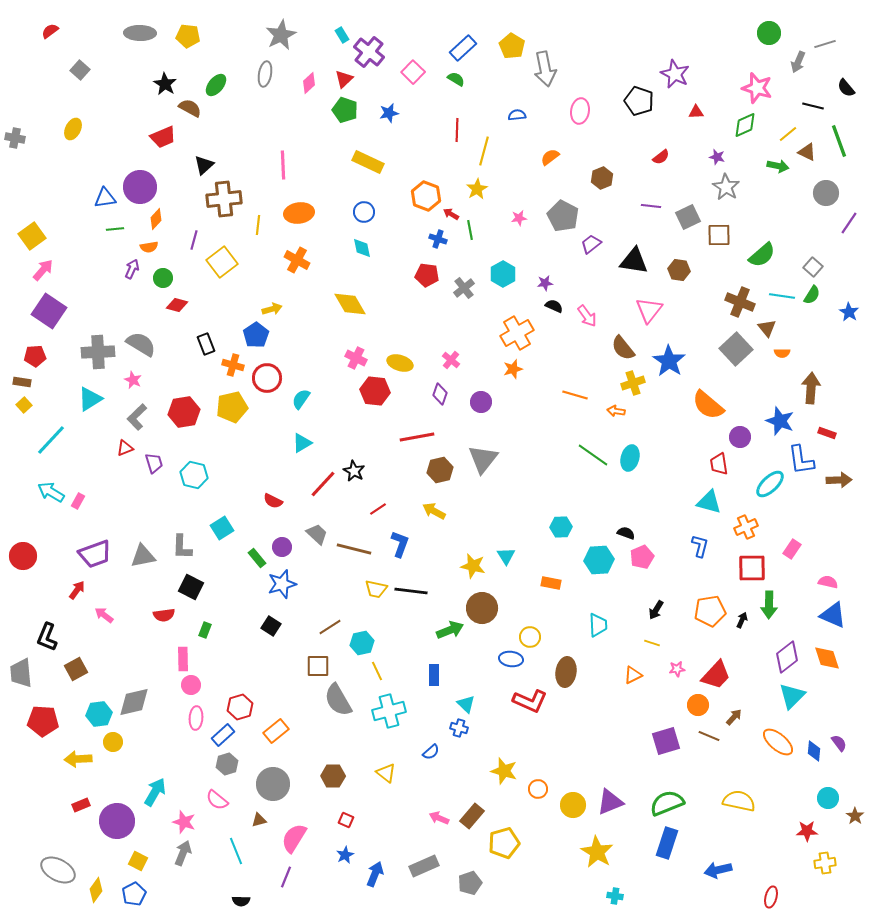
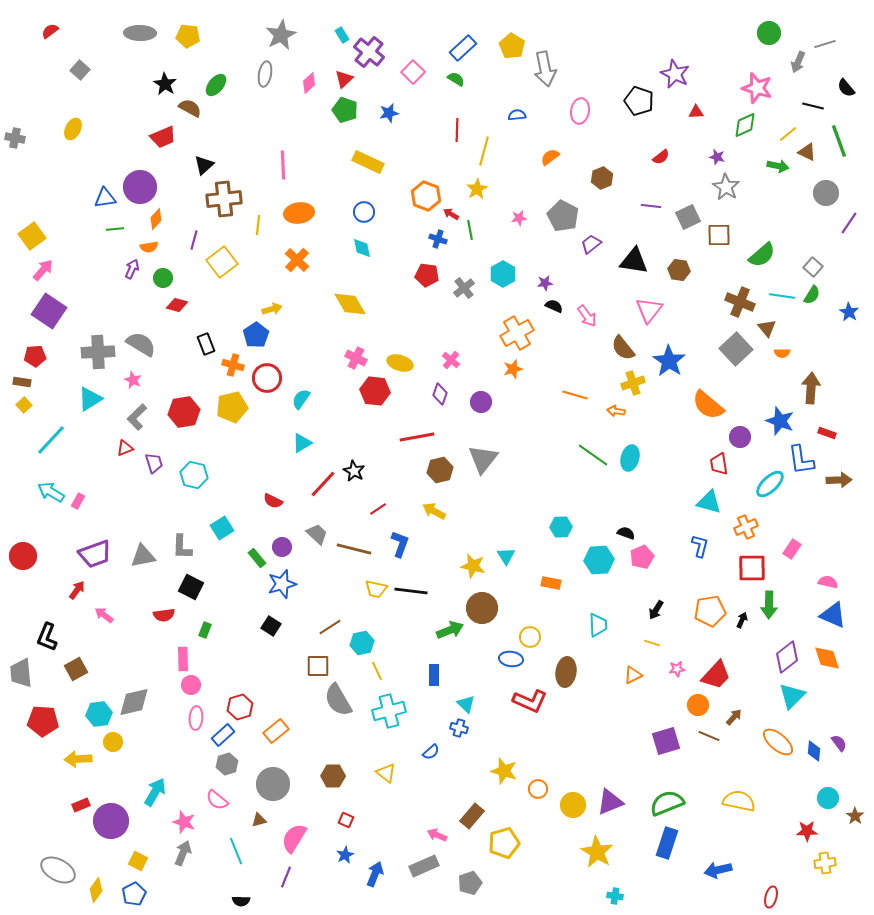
orange cross at (297, 260): rotated 15 degrees clockwise
pink arrow at (439, 818): moved 2 px left, 17 px down
purple circle at (117, 821): moved 6 px left
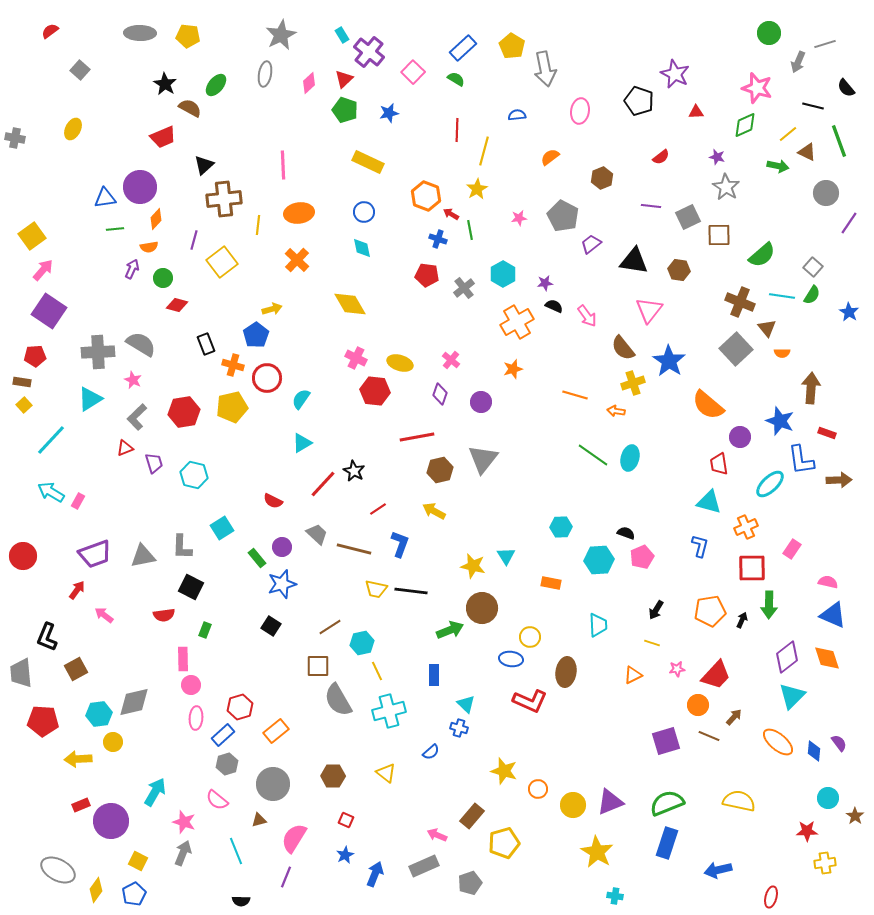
orange cross at (517, 333): moved 11 px up
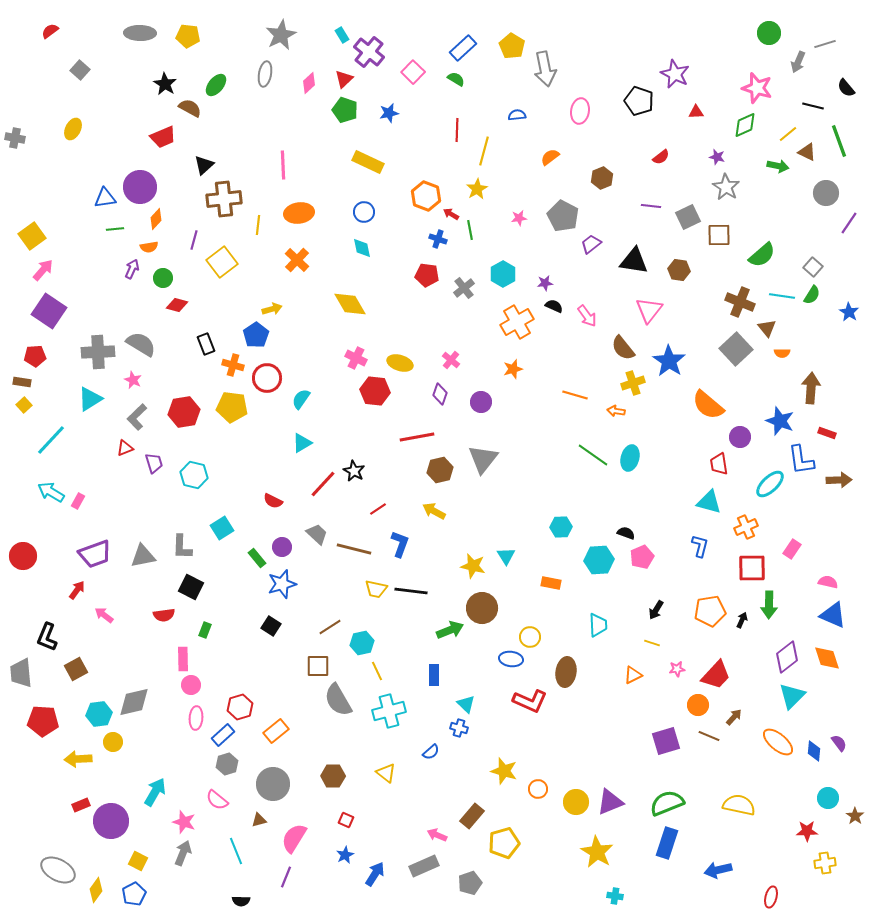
yellow pentagon at (232, 407): rotated 20 degrees clockwise
yellow semicircle at (739, 801): moved 4 px down
yellow circle at (573, 805): moved 3 px right, 3 px up
blue arrow at (375, 874): rotated 10 degrees clockwise
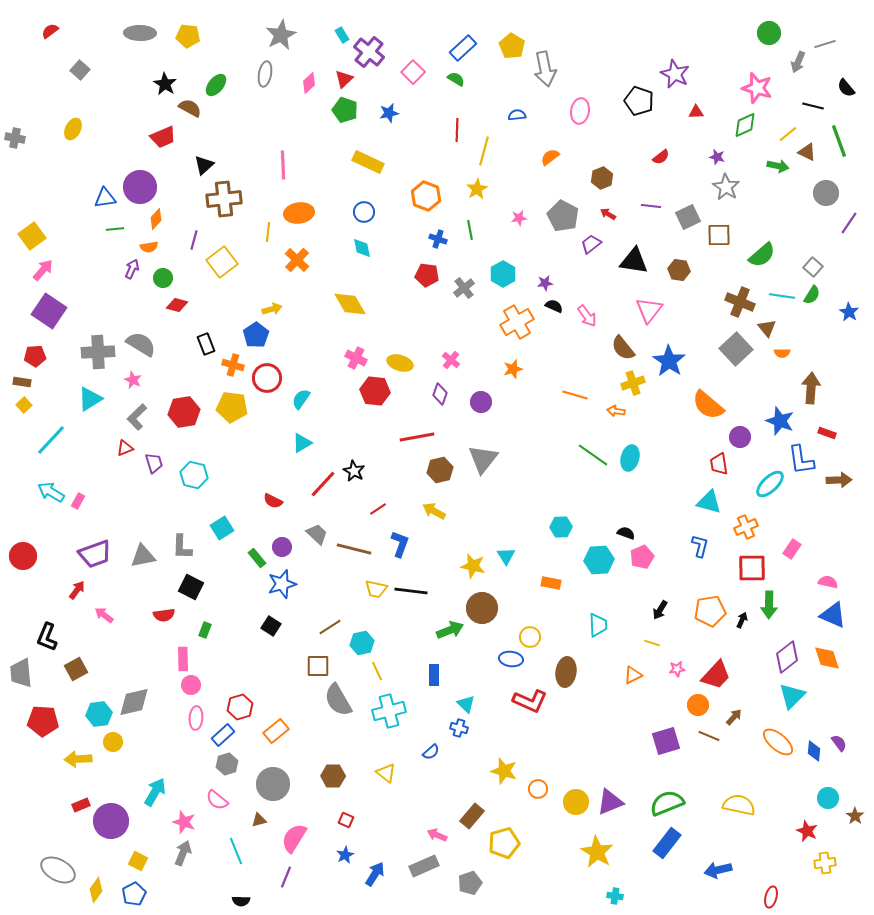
red arrow at (451, 214): moved 157 px right
yellow line at (258, 225): moved 10 px right, 7 px down
black arrow at (656, 610): moved 4 px right
red star at (807, 831): rotated 25 degrees clockwise
blue rectangle at (667, 843): rotated 20 degrees clockwise
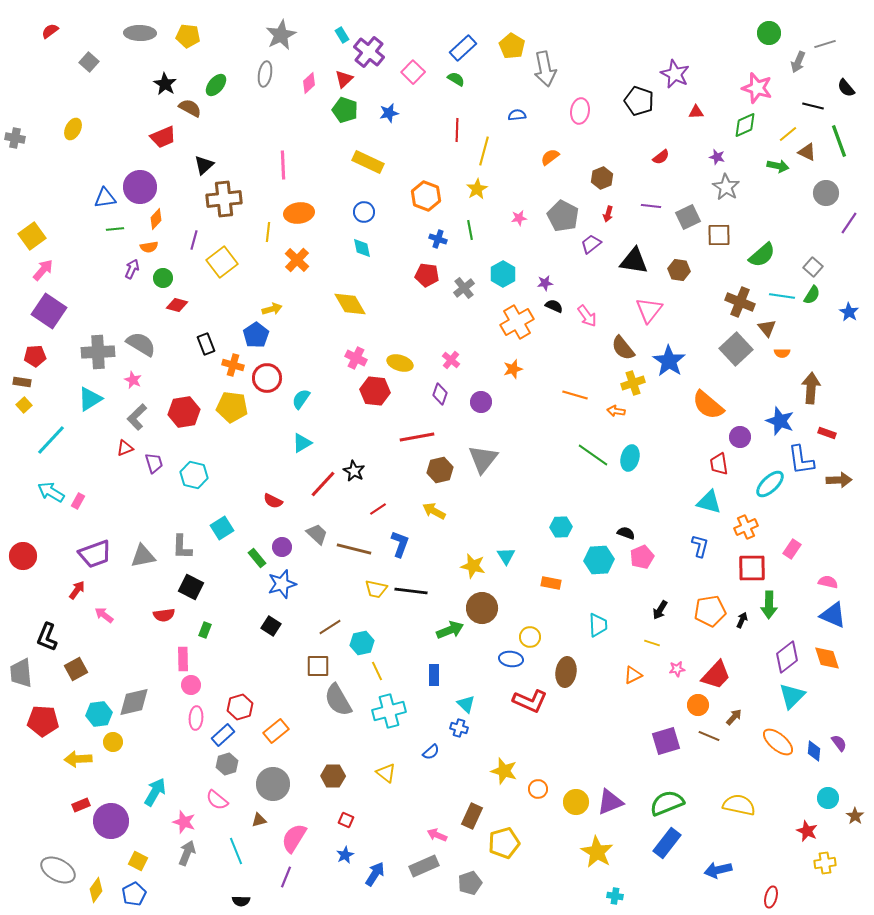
gray square at (80, 70): moved 9 px right, 8 px up
red arrow at (608, 214): rotated 105 degrees counterclockwise
brown rectangle at (472, 816): rotated 15 degrees counterclockwise
gray arrow at (183, 853): moved 4 px right
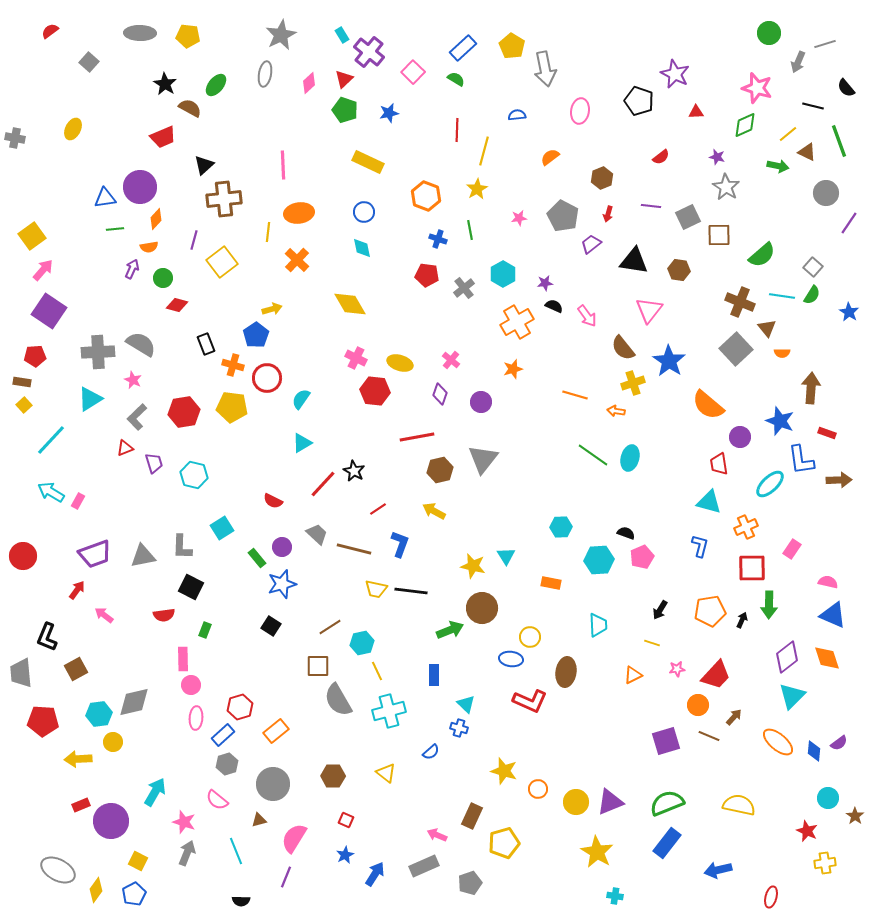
purple semicircle at (839, 743): rotated 90 degrees clockwise
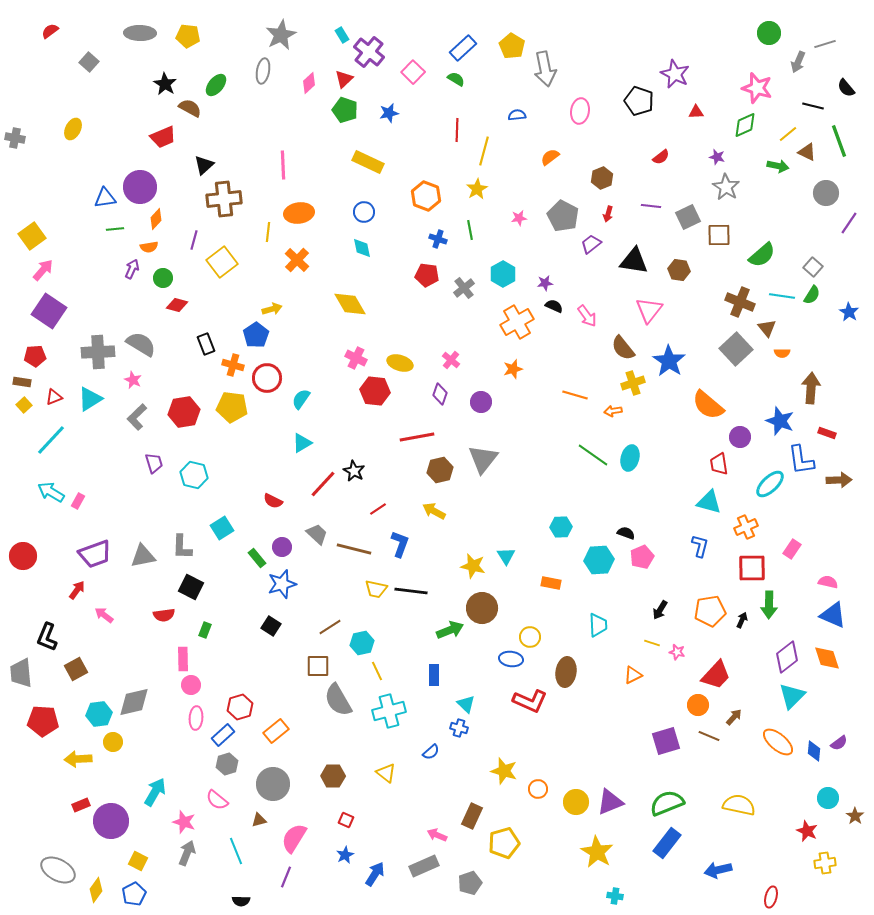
gray ellipse at (265, 74): moved 2 px left, 3 px up
orange arrow at (616, 411): moved 3 px left; rotated 18 degrees counterclockwise
red triangle at (125, 448): moved 71 px left, 51 px up
pink star at (677, 669): moved 17 px up; rotated 21 degrees clockwise
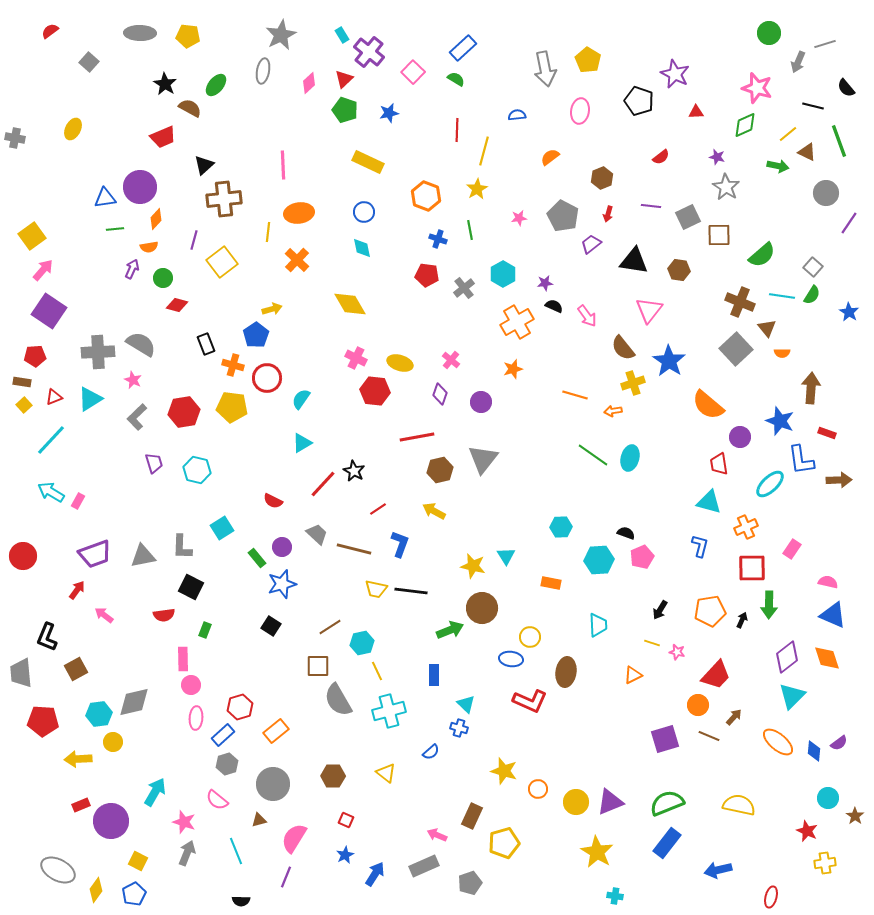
yellow pentagon at (512, 46): moved 76 px right, 14 px down
cyan hexagon at (194, 475): moved 3 px right, 5 px up
purple square at (666, 741): moved 1 px left, 2 px up
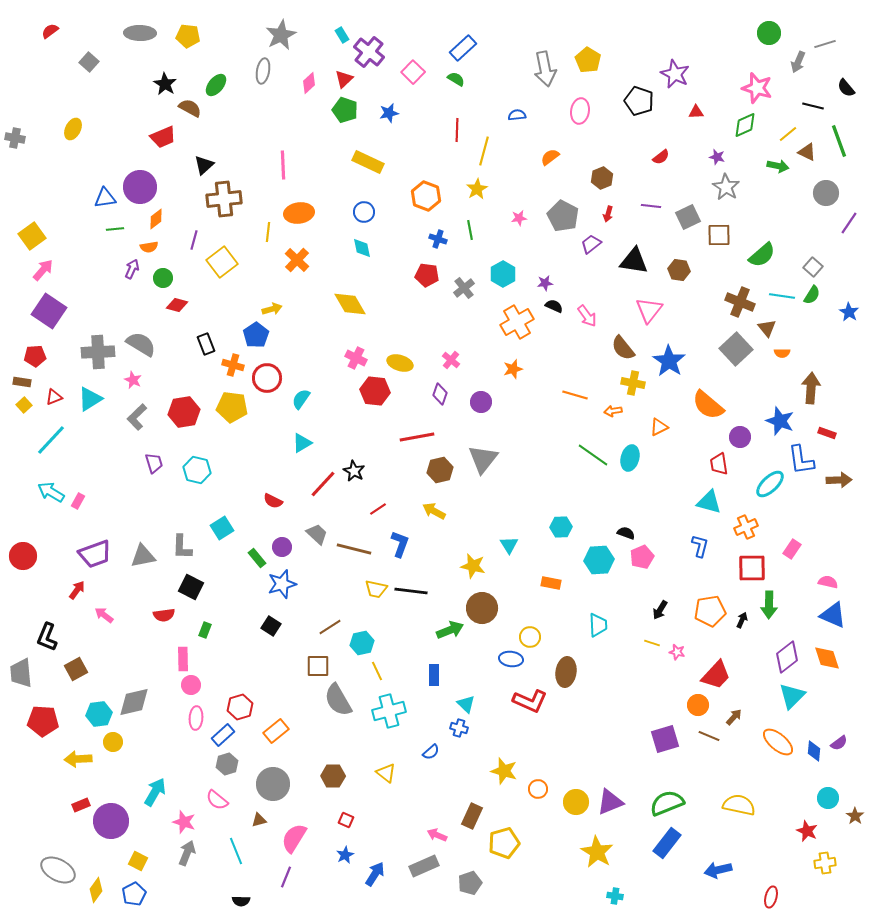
orange diamond at (156, 219): rotated 10 degrees clockwise
yellow cross at (633, 383): rotated 30 degrees clockwise
cyan triangle at (506, 556): moved 3 px right, 11 px up
orange triangle at (633, 675): moved 26 px right, 248 px up
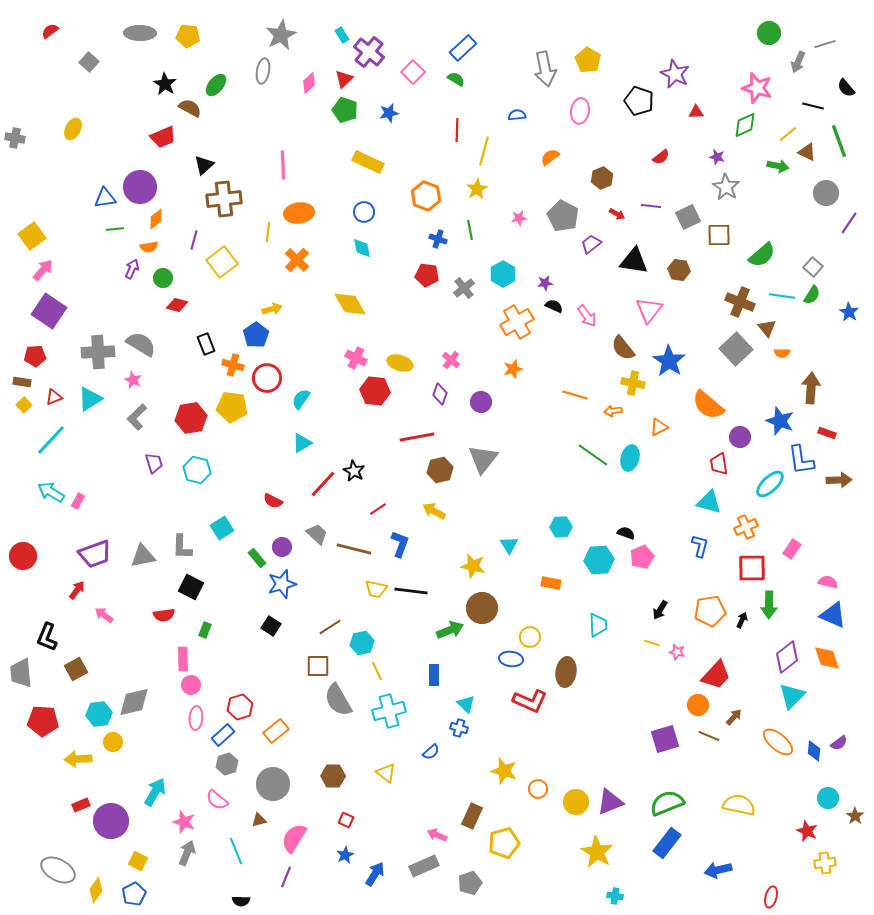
red arrow at (608, 214): moved 9 px right; rotated 77 degrees counterclockwise
red hexagon at (184, 412): moved 7 px right, 6 px down
